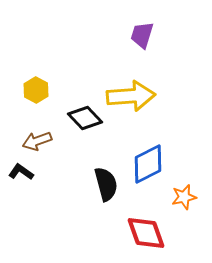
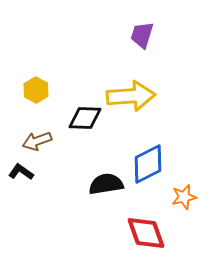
black diamond: rotated 44 degrees counterclockwise
black semicircle: rotated 84 degrees counterclockwise
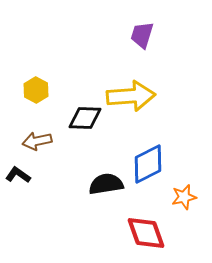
brown arrow: rotated 8 degrees clockwise
black L-shape: moved 3 px left, 3 px down
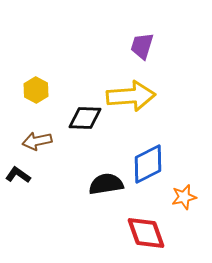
purple trapezoid: moved 11 px down
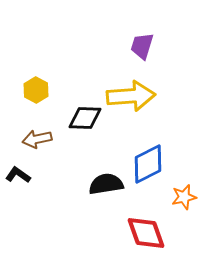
brown arrow: moved 2 px up
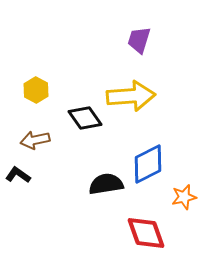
purple trapezoid: moved 3 px left, 6 px up
black diamond: rotated 52 degrees clockwise
brown arrow: moved 2 px left, 1 px down
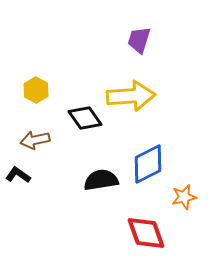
black semicircle: moved 5 px left, 4 px up
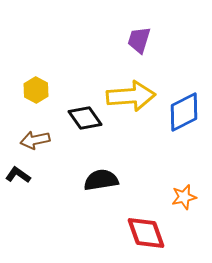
blue diamond: moved 36 px right, 52 px up
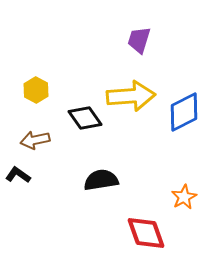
orange star: rotated 15 degrees counterclockwise
